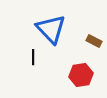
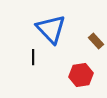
brown rectangle: moved 2 px right; rotated 21 degrees clockwise
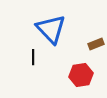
brown rectangle: moved 3 px down; rotated 70 degrees counterclockwise
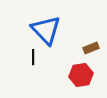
blue triangle: moved 5 px left, 1 px down
brown rectangle: moved 5 px left, 4 px down
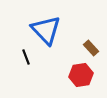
brown rectangle: rotated 70 degrees clockwise
black line: moved 7 px left; rotated 21 degrees counterclockwise
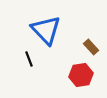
brown rectangle: moved 1 px up
black line: moved 3 px right, 2 px down
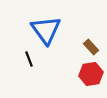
blue triangle: rotated 8 degrees clockwise
red hexagon: moved 10 px right, 1 px up
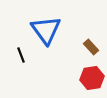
black line: moved 8 px left, 4 px up
red hexagon: moved 1 px right, 4 px down
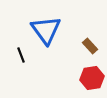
brown rectangle: moved 1 px left, 1 px up
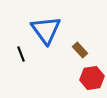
brown rectangle: moved 10 px left, 4 px down
black line: moved 1 px up
